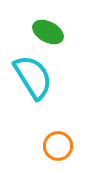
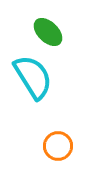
green ellipse: rotated 16 degrees clockwise
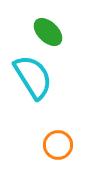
orange circle: moved 1 px up
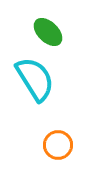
cyan semicircle: moved 2 px right, 2 px down
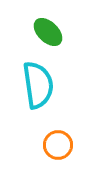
cyan semicircle: moved 3 px right, 6 px down; rotated 24 degrees clockwise
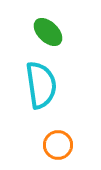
cyan semicircle: moved 3 px right
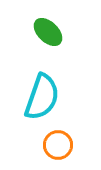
cyan semicircle: moved 1 px right, 12 px down; rotated 27 degrees clockwise
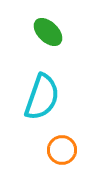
orange circle: moved 4 px right, 5 px down
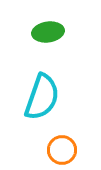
green ellipse: rotated 52 degrees counterclockwise
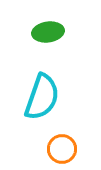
orange circle: moved 1 px up
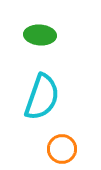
green ellipse: moved 8 px left, 3 px down; rotated 12 degrees clockwise
